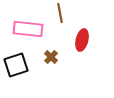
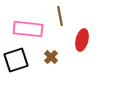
brown line: moved 3 px down
black square: moved 5 px up
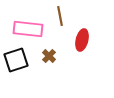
brown cross: moved 2 px left, 1 px up
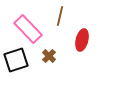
brown line: rotated 24 degrees clockwise
pink rectangle: rotated 40 degrees clockwise
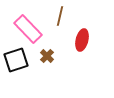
brown cross: moved 2 px left
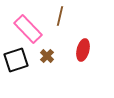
red ellipse: moved 1 px right, 10 px down
